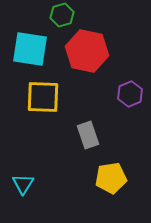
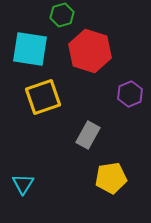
red hexagon: moved 3 px right; rotated 6 degrees clockwise
yellow square: rotated 21 degrees counterclockwise
gray rectangle: rotated 48 degrees clockwise
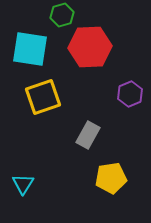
red hexagon: moved 4 px up; rotated 21 degrees counterclockwise
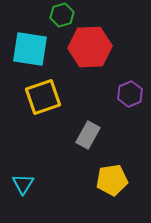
yellow pentagon: moved 1 px right, 2 px down
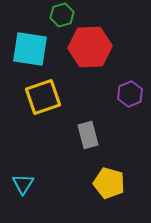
gray rectangle: rotated 44 degrees counterclockwise
yellow pentagon: moved 3 px left, 3 px down; rotated 24 degrees clockwise
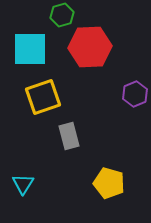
cyan square: rotated 9 degrees counterclockwise
purple hexagon: moved 5 px right
gray rectangle: moved 19 px left, 1 px down
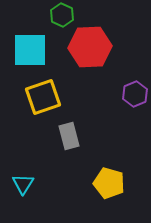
green hexagon: rotated 20 degrees counterclockwise
cyan square: moved 1 px down
